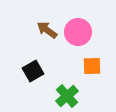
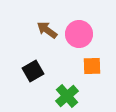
pink circle: moved 1 px right, 2 px down
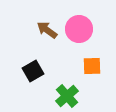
pink circle: moved 5 px up
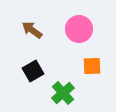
brown arrow: moved 15 px left
green cross: moved 4 px left, 3 px up
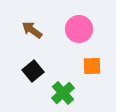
black square: rotated 10 degrees counterclockwise
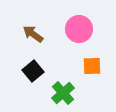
brown arrow: moved 1 px right, 4 px down
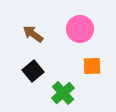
pink circle: moved 1 px right
